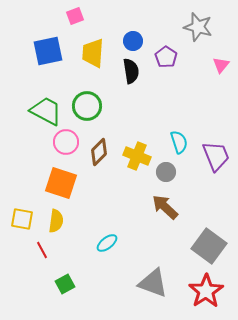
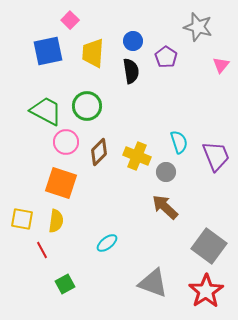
pink square: moved 5 px left, 4 px down; rotated 24 degrees counterclockwise
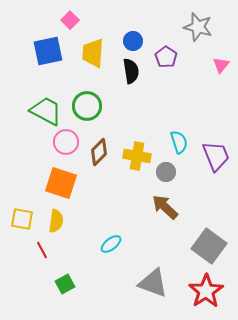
yellow cross: rotated 12 degrees counterclockwise
cyan ellipse: moved 4 px right, 1 px down
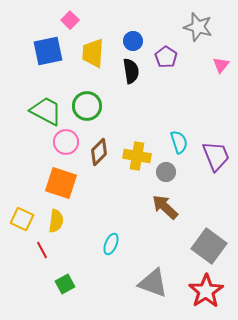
yellow square: rotated 15 degrees clockwise
cyan ellipse: rotated 30 degrees counterclockwise
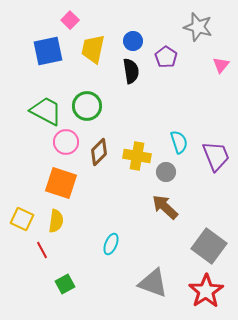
yellow trapezoid: moved 4 px up; rotated 8 degrees clockwise
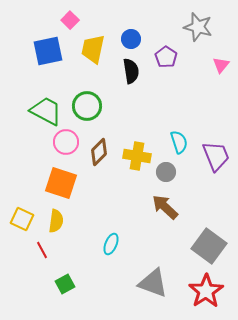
blue circle: moved 2 px left, 2 px up
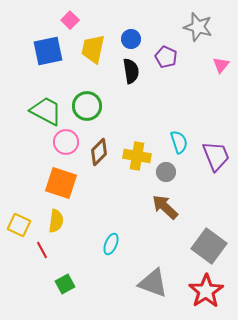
purple pentagon: rotated 10 degrees counterclockwise
yellow square: moved 3 px left, 6 px down
